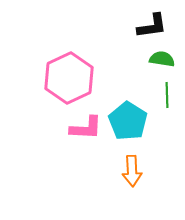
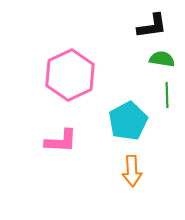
pink hexagon: moved 1 px right, 3 px up
cyan pentagon: rotated 12 degrees clockwise
pink L-shape: moved 25 px left, 13 px down
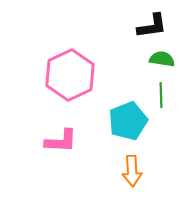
green line: moved 6 px left
cyan pentagon: rotated 6 degrees clockwise
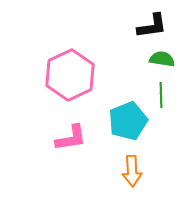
pink L-shape: moved 10 px right, 3 px up; rotated 12 degrees counterclockwise
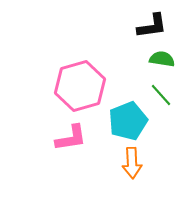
pink hexagon: moved 10 px right, 11 px down; rotated 9 degrees clockwise
green line: rotated 40 degrees counterclockwise
orange arrow: moved 8 px up
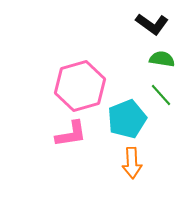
black L-shape: moved 2 px up; rotated 44 degrees clockwise
cyan pentagon: moved 1 px left, 2 px up
pink L-shape: moved 4 px up
